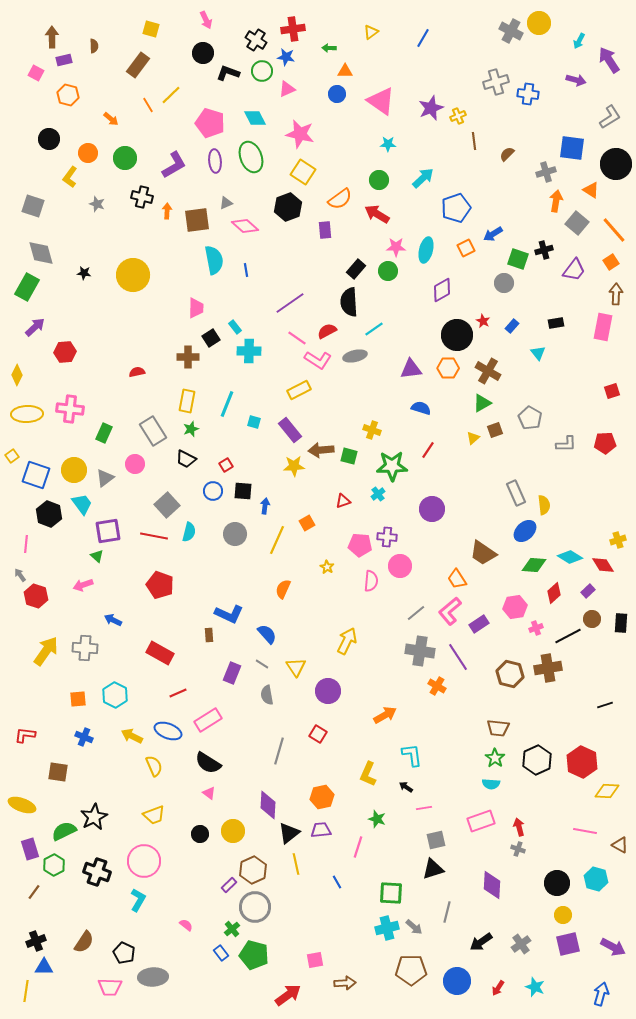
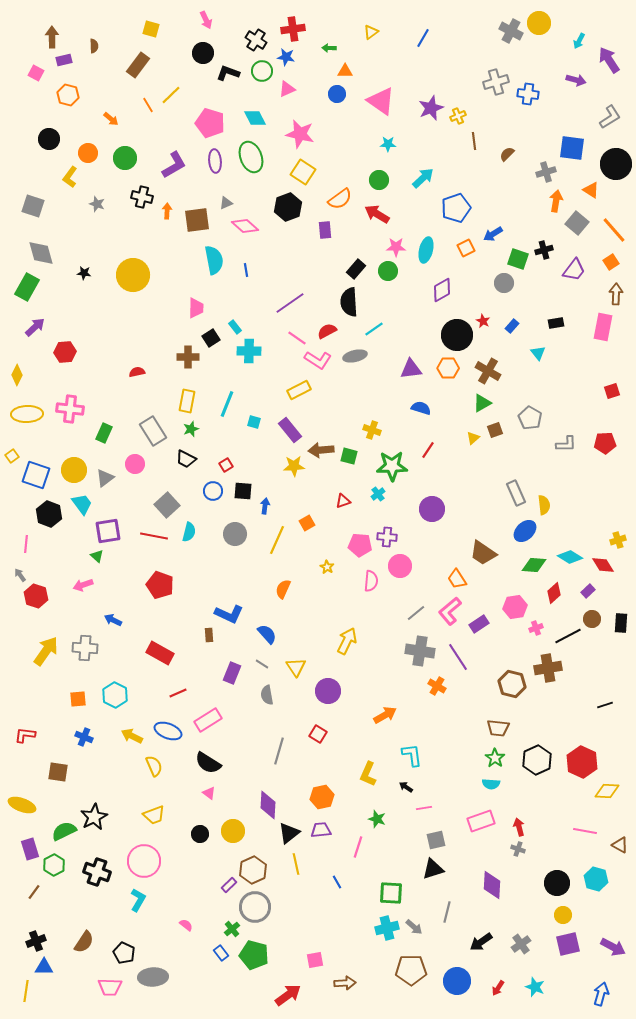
brown hexagon at (510, 674): moved 2 px right, 10 px down
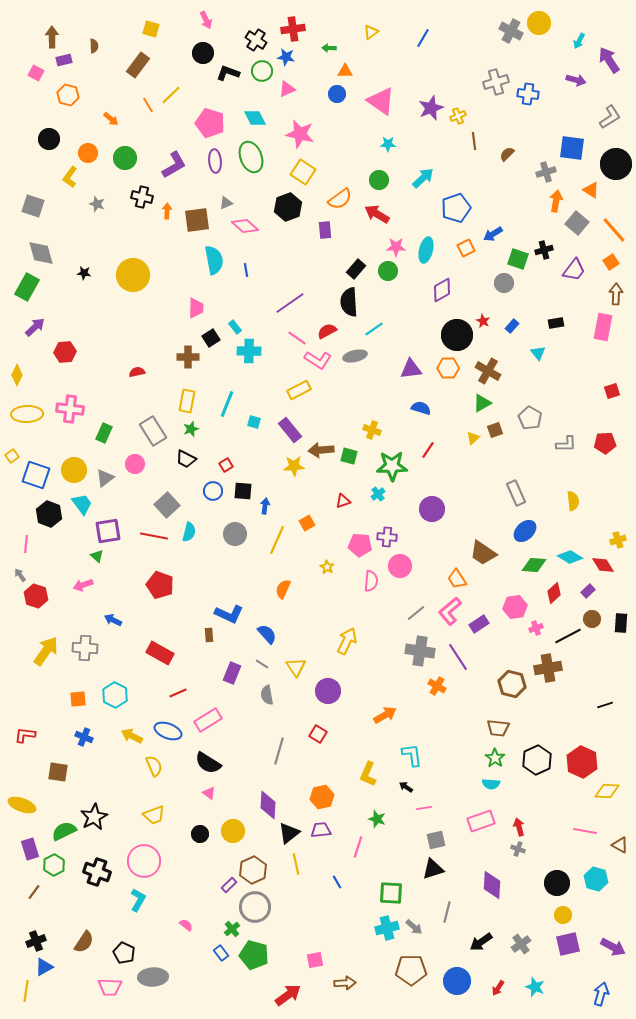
yellow semicircle at (544, 505): moved 29 px right, 4 px up
blue triangle at (44, 967): rotated 30 degrees counterclockwise
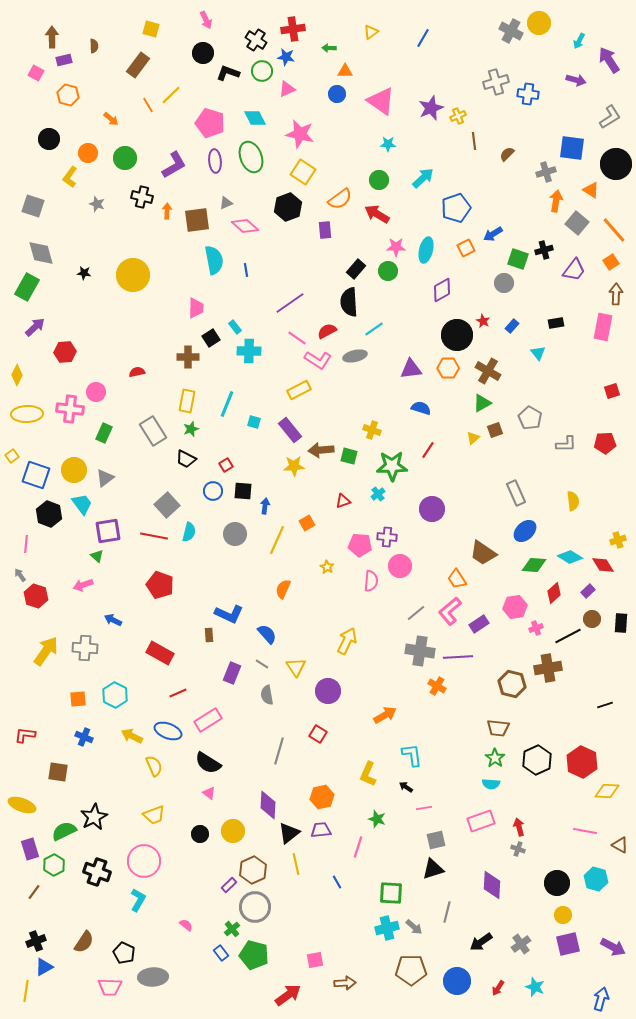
pink circle at (135, 464): moved 39 px left, 72 px up
purple line at (458, 657): rotated 60 degrees counterclockwise
blue arrow at (601, 994): moved 5 px down
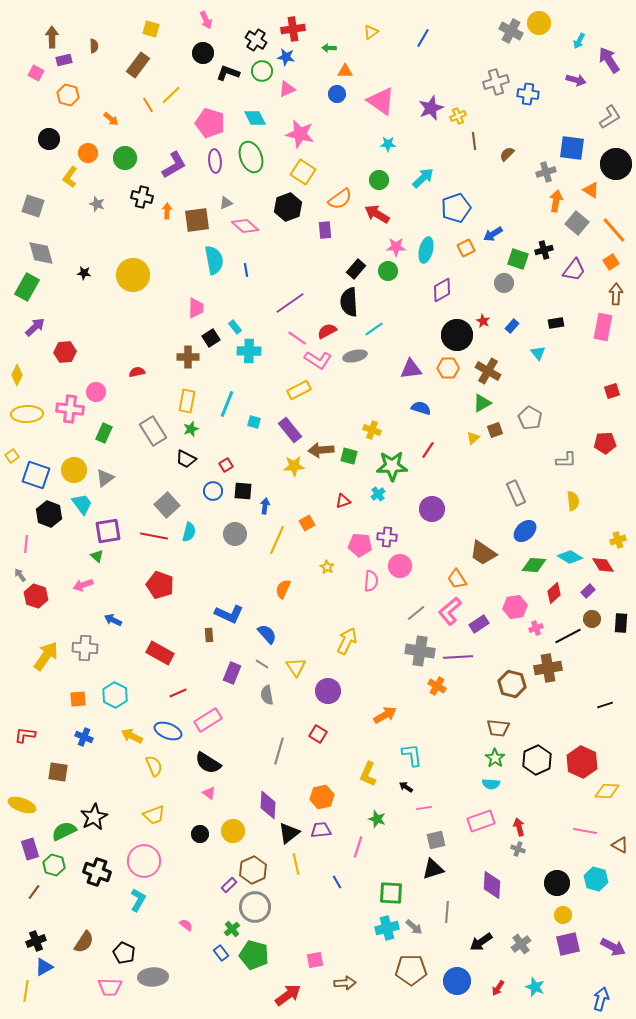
gray L-shape at (566, 444): moved 16 px down
yellow arrow at (46, 651): moved 5 px down
green hexagon at (54, 865): rotated 15 degrees counterclockwise
gray line at (447, 912): rotated 10 degrees counterclockwise
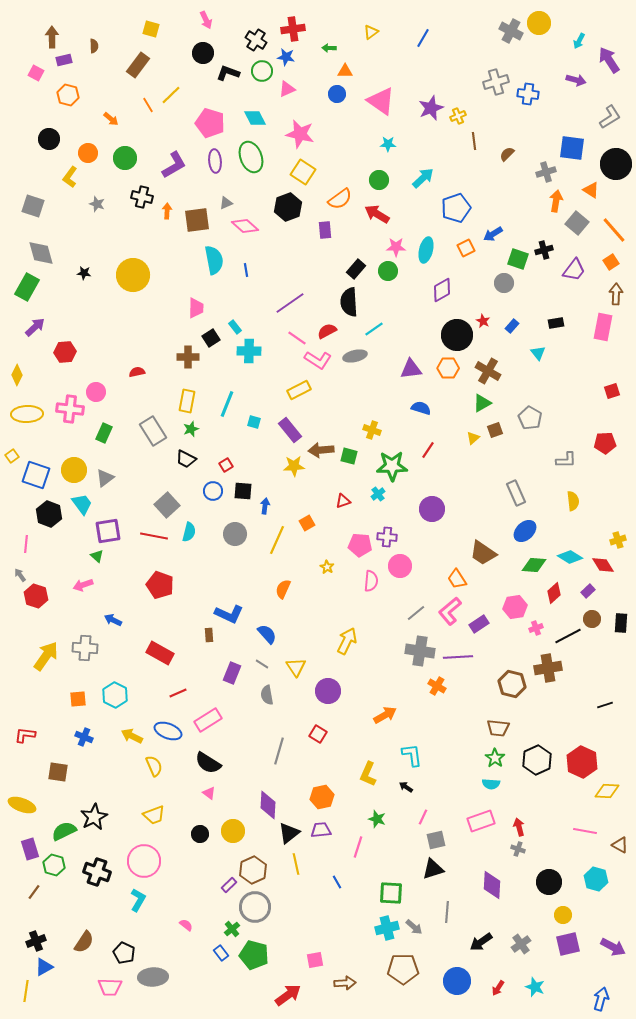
pink line at (424, 808): moved 1 px left, 9 px down; rotated 56 degrees counterclockwise
black circle at (557, 883): moved 8 px left, 1 px up
brown pentagon at (411, 970): moved 8 px left, 1 px up
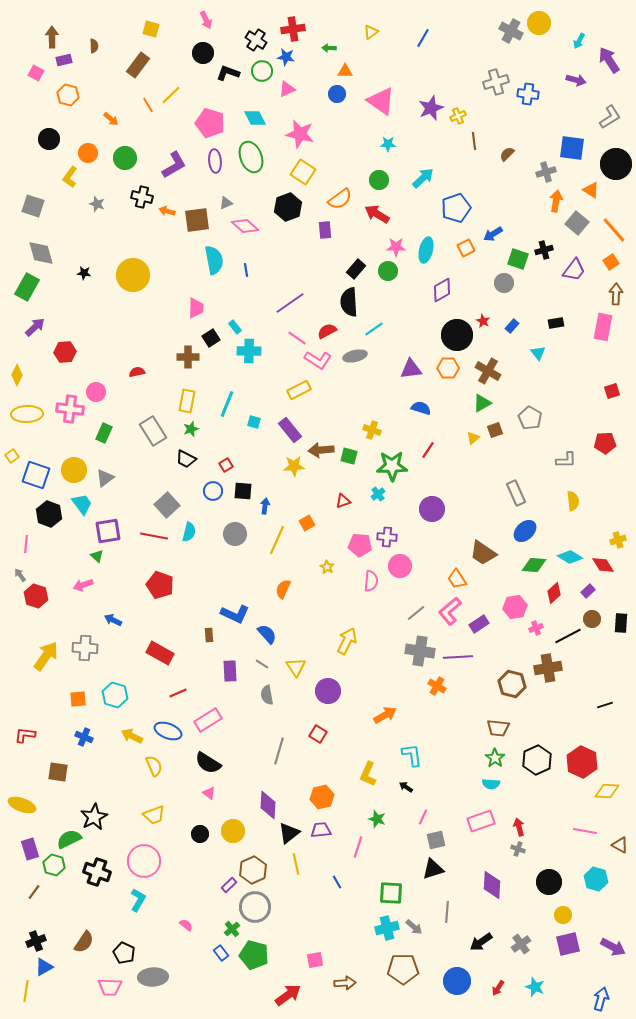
orange arrow at (167, 211): rotated 77 degrees counterclockwise
blue L-shape at (229, 614): moved 6 px right
purple rectangle at (232, 673): moved 2 px left, 2 px up; rotated 25 degrees counterclockwise
cyan hexagon at (115, 695): rotated 10 degrees counterclockwise
green semicircle at (64, 831): moved 5 px right, 8 px down
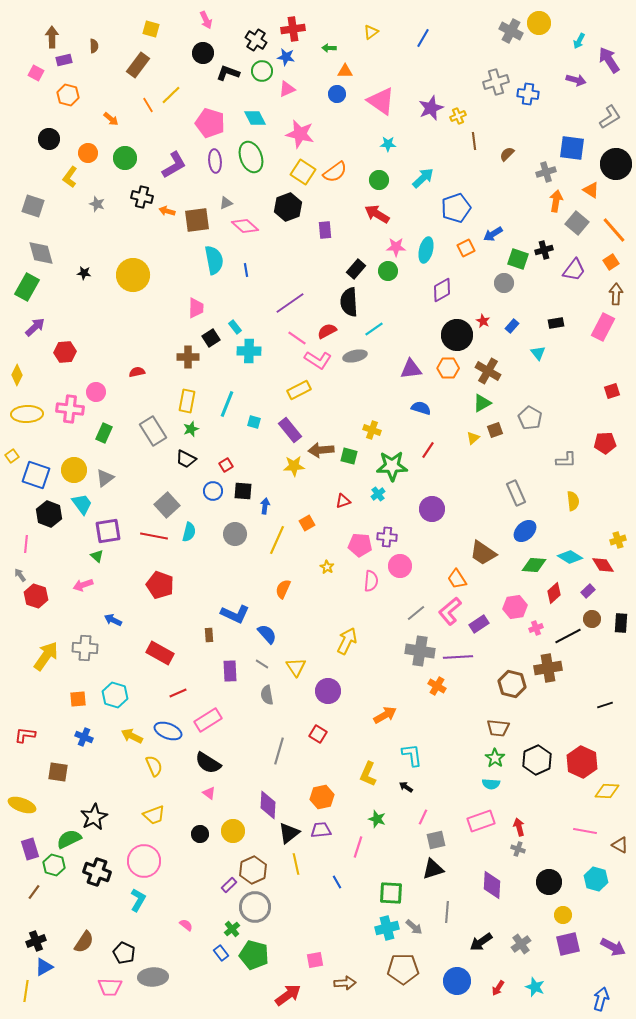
orange semicircle at (340, 199): moved 5 px left, 27 px up
pink rectangle at (603, 327): rotated 16 degrees clockwise
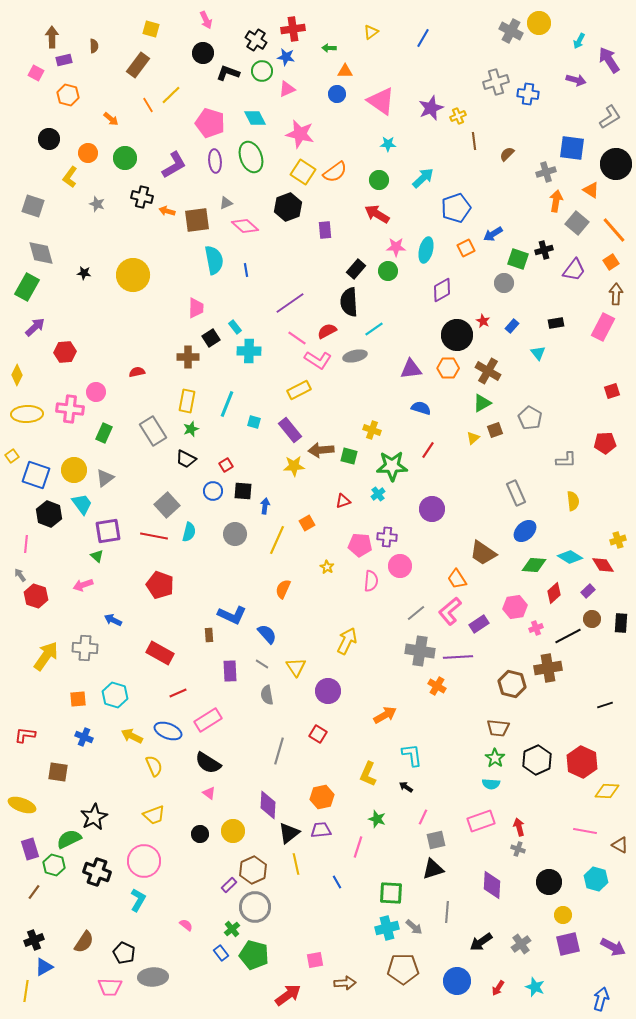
blue L-shape at (235, 614): moved 3 px left, 1 px down
black cross at (36, 941): moved 2 px left, 1 px up
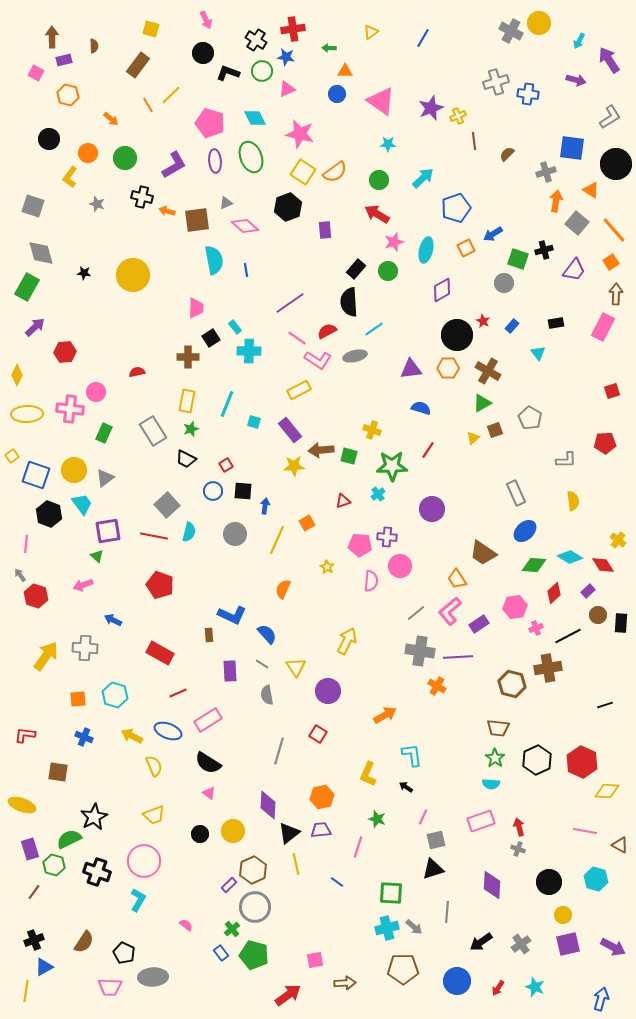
pink star at (396, 247): moved 2 px left, 5 px up; rotated 18 degrees counterclockwise
yellow cross at (618, 540): rotated 35 degrees counterclockwise
brown circle at (592, 619): moved 6 px right, 4 px up
blue line at (337, 882): rotated 24 degrees counterclockwise
